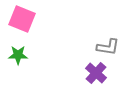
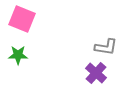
gray L-shape: moved 2 px left
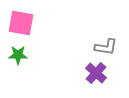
pink square: moved 1 px left, 4 px down; rotated 12 degrees counterclockwise
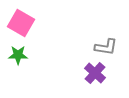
pink square: rotated 20 degrees clockwise
purple cross: moved 1 px left
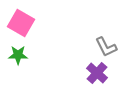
gray L-shape: rotated 55 degrees clockwise
purple cross: moved 2 px right
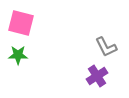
pink square: rotated 16 degrees counterclockwise
purple cross: moved 3 px down; rotated 15 degrees clockwise
